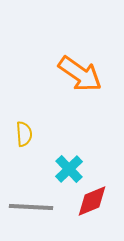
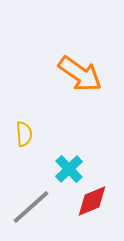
gray line: rotated 45 degrees counterclockwise
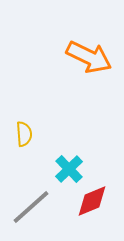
orange arrow: moved 9 px right, 17 px up; rotated 9 degrees counterclockwise
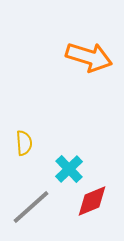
orange arrow: rotated 9 degrees counterclockwise
yellow semicircle: moved 9 px down
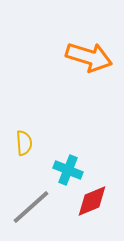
cyan cross: moved 1 px left, 1 px down; rotated 24 degrees counterclockwise
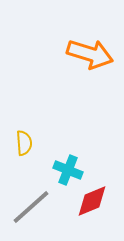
orange arrow: moved 1 px right, 3 px up
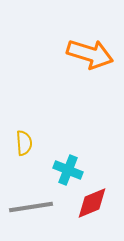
red diamond: moved 2 px down
gray line: rotated 33 degrees clockwise
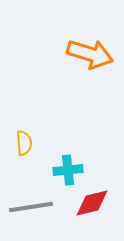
cyan cross: rotated 28 degrees counterclockwise
red diamond: rotated 9 degrees clockwise
